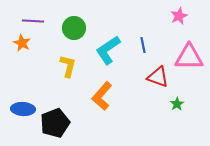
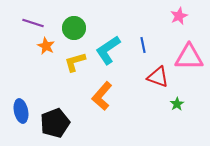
purple line: moved 2 px down; rotated 15 degrees clockwise
orange star: moved 24 px right, 3 px down
yellow L-shape: moved 7 px right, 4 px up; rotated 120 degrees counterclockwise
blue ellipse: moved 2 px left, 2 px down; rotated 75 degrees clockwise
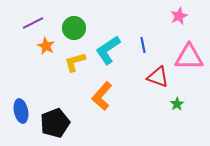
purple line: rotated 45 degrees counterclockwise
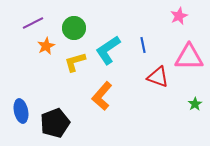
orange star: rotated 18 degrees clockwise
green star: moved 18 px right
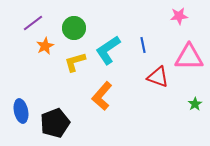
pink star: rotated 18 degrees clockwise
purple line: rotated 10 degrees counterclockwise
orange star: moved 1 px left
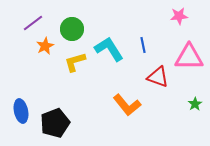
green circle: moved 2 px left, 1 px down
cyan L-shape: moved 1 px right, 1 px up; rotated 92 degrees clockwise
orange L-shape: moved 25 px right, 9 px down; rotated 80 degrees counterclockwise
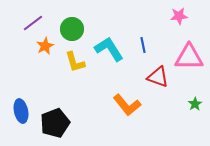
yellow L-shape: rotated 90 degrees counterclockwise
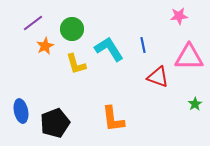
yellow L-shape: moved 1 px right, 2 px down
orange L-shape: moved 14 px left, 14 px down; rotated 32 degrees clockwise
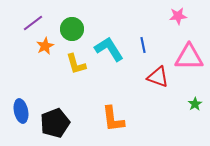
pink star: moved 1 px left
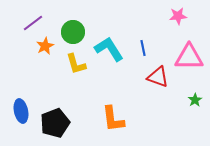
green circle: moved 1 px right, 3 px down
blue line: moved 3 px down
green star: moved 4 px up
